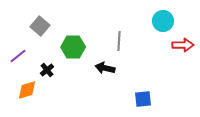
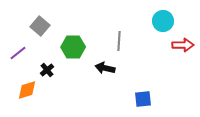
purple line: moved 3 px up
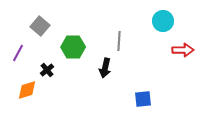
red arrow: moved 5 px down
purple line: rotated 24 degrees counterclockwise
black arrow: rotated 90 degrees counterclockwise
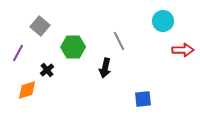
gray line: rotated 30 degrees counterclockwise
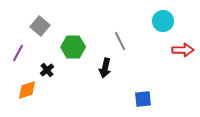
gray line: moved 1 px right
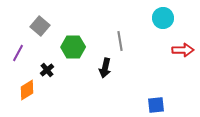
cyan circle: moved 3 px up
gray line: rotated 18 degrees clockwise
orange diamond: rotated 15 degrees counterclockwise
blue square: moved 13 px right, 6 px down
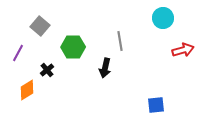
red arrow: rotated 15 degrees counterclockwise
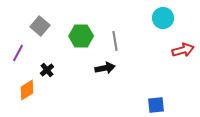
gray line: moved 5 px left
green hexagon: moved 8 px right, 11 px up
black arrow: rotated 114 degrees counterclockwise
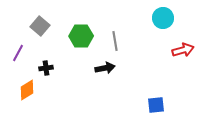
black cross: moved 1 px left, 2 px up; rotated 32 degrees clockwise
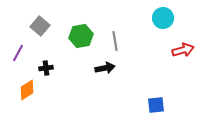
green hexagon: rotated 10 degrees counterclockwise
